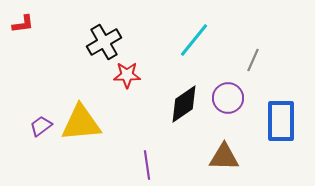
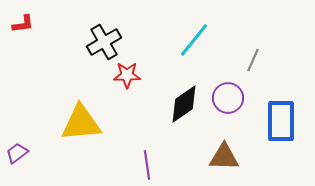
purple trapezoid: moved 24 px left, 27 px down
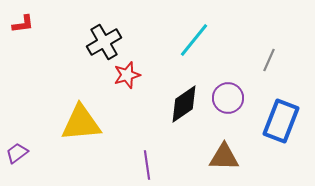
gray line: moved 16 px right
red star: rotated 16 degrees counterclockwise
blue rectangle: rotated 21 degrees clockwise
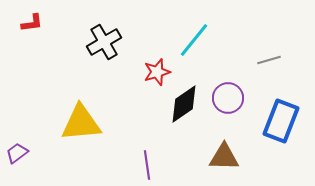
red L-shape: moved 9 px right, 1 px up
gray line: rotated 50 degrees clockwise
red star: moved 30 px right, 3 px up
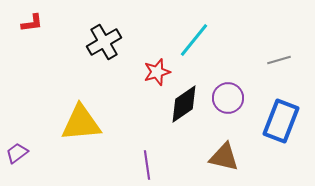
gray line: moved 10 px right
brown triangle: rotated 12 degrees clockwise
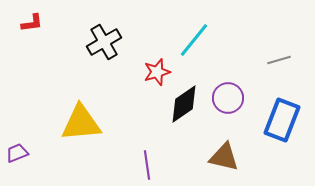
blue rectangle: moved 1 px right, 1 px up
purple trapezoid: rotated 15 degrees clockwise
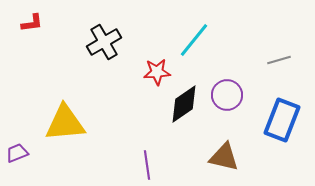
red star: rotated 12 degrees clockwise
purple circle: moved 1 px left, 3 px up
yellow triangle: moved 16 px left
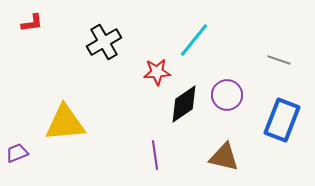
gray line: rotated 35 degrees clockwise
purple line: moved 8 px right, 10 px up
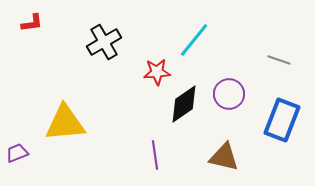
purple circle: moved 2 px right, 1 px up
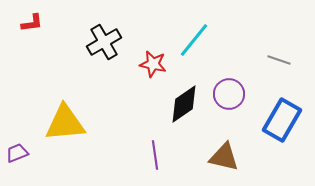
red star: moved 4 px left, 8 px up; rotated 16 degrees clockwise
blue rectangle: rotated 9 degrees clockwise
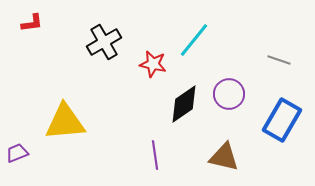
yellow triangle: moved 1 px up
